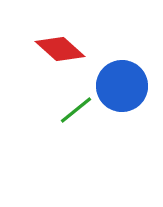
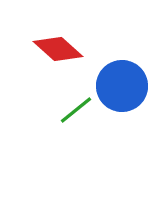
red diamond: moved 2 px left
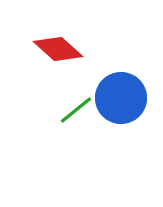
blue circle: moved 1 px left, 12 px down
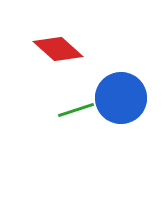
green line: rotated 21 degrees clockwise
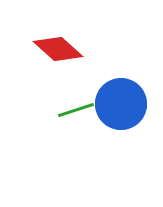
blue circle: moved 6 px down
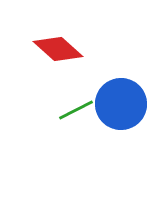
green line: rotated 9 degrees counterclockwise
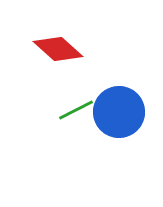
blue circle: moved 2 px left, 8 px down
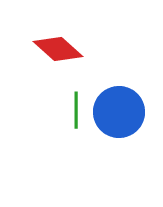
green line: rotated 63 degrees counterclockwise
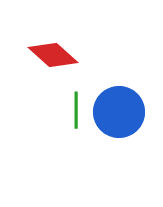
red diamond: moved 5 px left, 6 px down
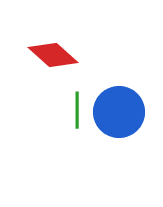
green line: moved 1 px right
